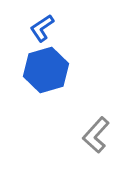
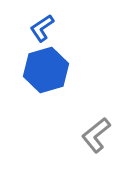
gray L-shape: rotated 9 degrees clockwise
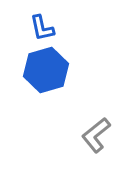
blue L-shape: rotated 68 degrees counterclockwise
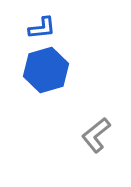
blue L-shape: rotated 84 degrees counterclockwise
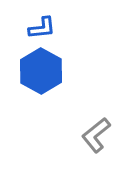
blue hexagon: moved 5 px left, 1 px down; rotated 15 degrees counterclockwise
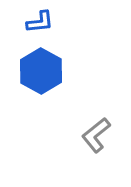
blue L-shape: moved 2 px left, 6 px up
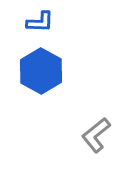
blue L-shape: rotated 8 degrees clockwise
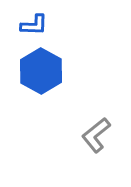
blue L-shape: moved 6 px left, 3 px down
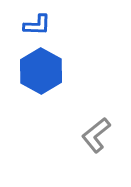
blue L-shape: moved 3 px right
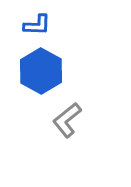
gray L-shape: moved 29 px left, 15 px up
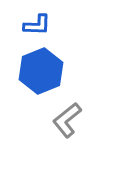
blue hexagon: rotated 9 degrees clockwise
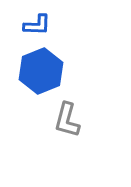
gray L-shape: rotated 36 degrees counterclockwise
